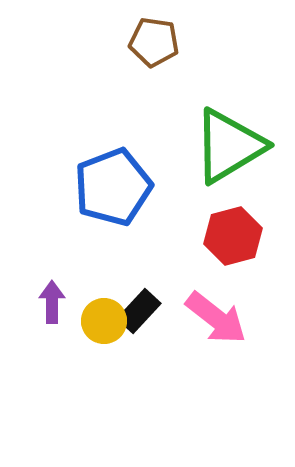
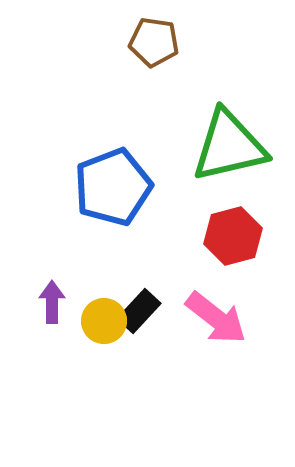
green triangle: rotated 18 degrees clockwise
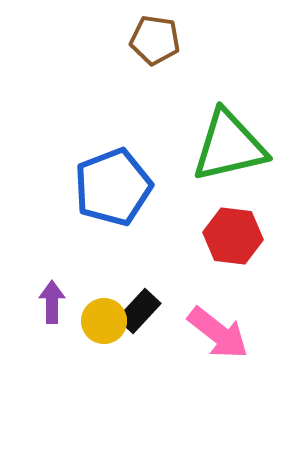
brown pentagon: moved 1 px right, 2 px up
red hexagon: rotated 22 degrees clockwise
pink arrow: moved 2 px right, 15 px down
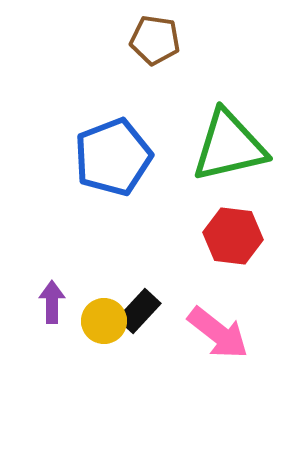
blue pentagon: moved 30 px up
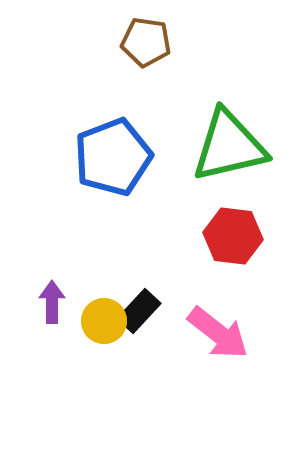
brown pentagon: moved 9 px left, 2 px down
